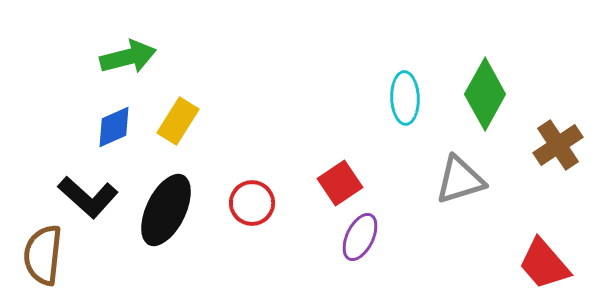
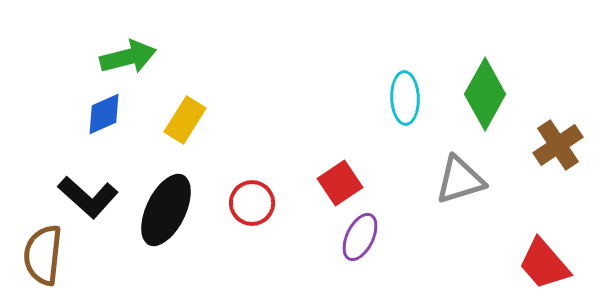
yellow rectangle: moved 7 px right, 1 px up
blue diamond: moved 10 px left, 13 px up
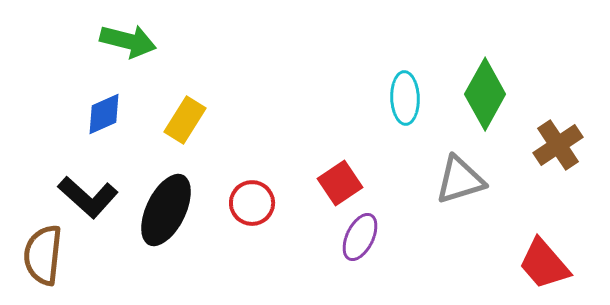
green arrow: moved 16 px up; rotated 28 degrees clockwise
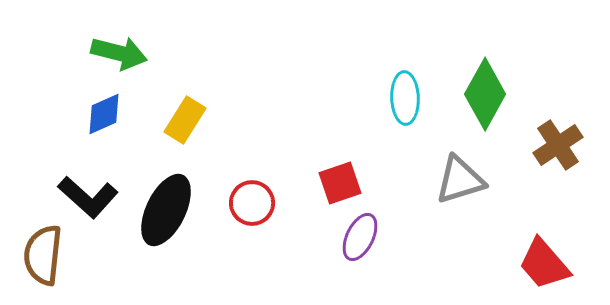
green arrow: moved 9 px left, 12 px down
red square: rotated 15 degrees clockwise
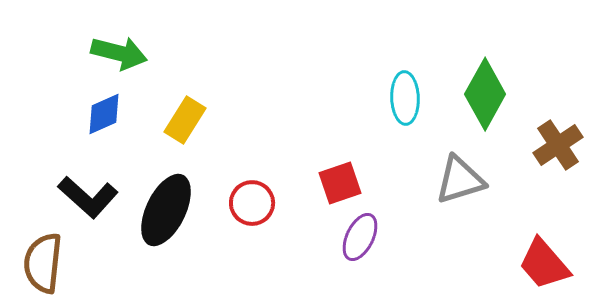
brown semicircle: moved 8 px down
